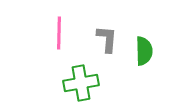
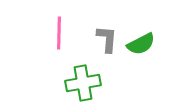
green semicircle: moved 3 px left, 7 px up; rotated 64 degrees clockwise
green cross: moved 2 px right
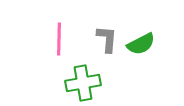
pink line: moved 6 px down
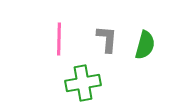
green semicircle: moved 4 px right, 1 px down; rotated 48 degrees counterclockwise
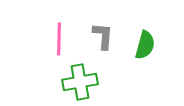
gray L-shape: moved 4 px left, 3 px up
green cross: moved 3 px left, 1 px up
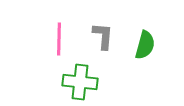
green cross: rotated 16 degrees clockwise
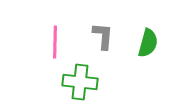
pink line: moved 4 px left, 3 px down
green semicircle: moved 3 px right, 2 px up
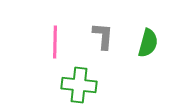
green cross: moved 1 px left, 3 px down
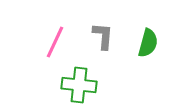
pink line: rotated 24 degrees clockwise
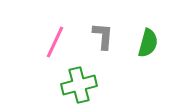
green cross: rotated 20 degrees counterclockwise
